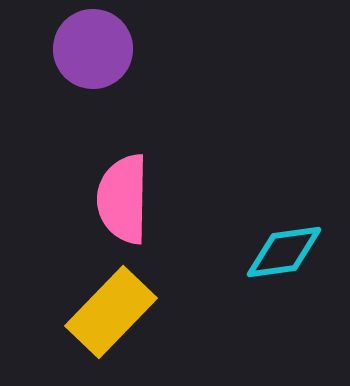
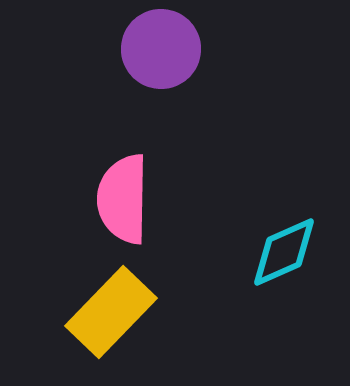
purple circle: moved 68 px right
cyan diamond: rotated 16 degrees counterclockwise
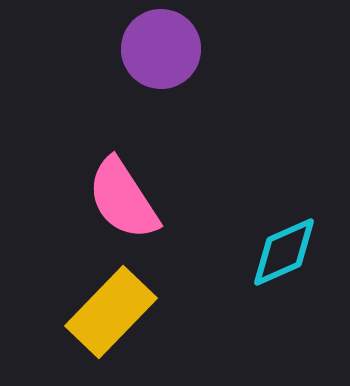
pink semicircle: rotated 34 degrees counterclockwise
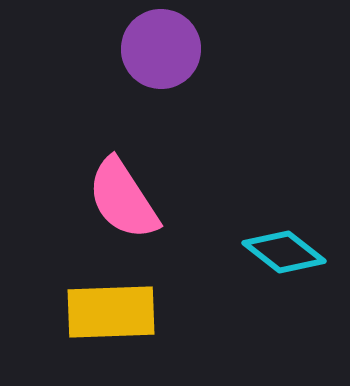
cyan diamond: rotated 62 degrees clockwise
yellow rectangle: rotated 44 degrees clockwise
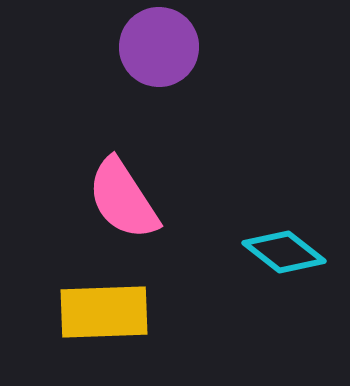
purple circle: moved 2 px left, 2 px up
yellow rectangle: moved 7 px left
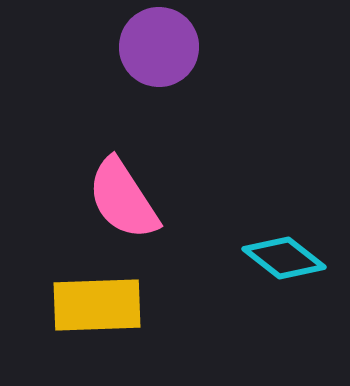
cyan diamond: moved 6 px down
yellow rectangle: moved 7 px left, 7 px up
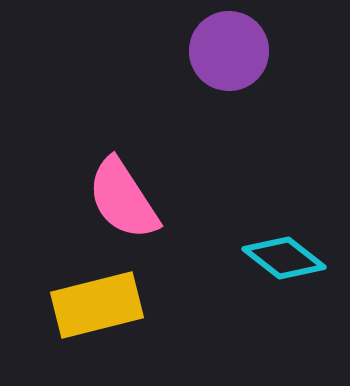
purple circle: moved 70 px right, 4 px down
yellow rectangle: rotated 12 degrees counterclockwise
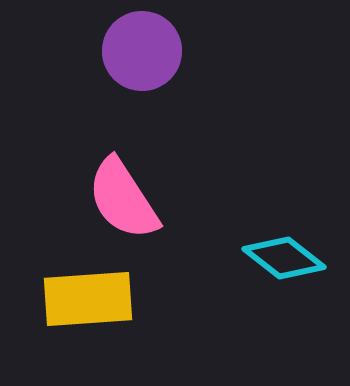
purple circle: moved 87 px left
yellow rectangle: moved 9 px left, 6 px up; rotated 10 degrees clockwise
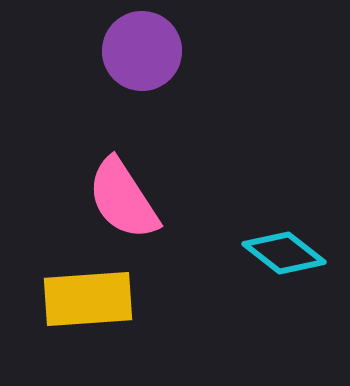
cyan diamond: moved 5 px up
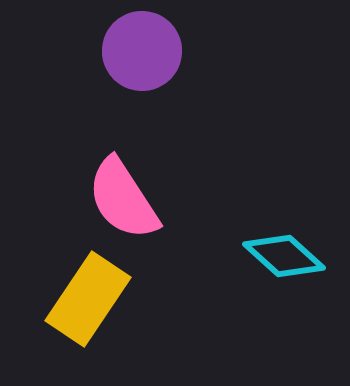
cyan diamond: moved 3 px down; rotated 4 degrees clockwise
yellow rectangle: rotated 52 degrees counterclockwise
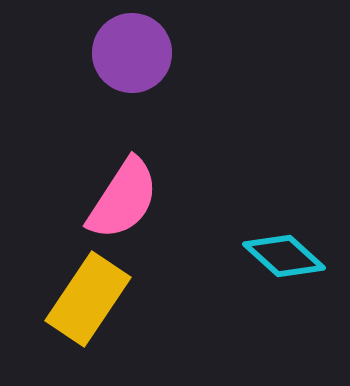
purple circle: moved 10 px left, 2 px down
pink semicircle: rotated 114 degrees counterclockwise
